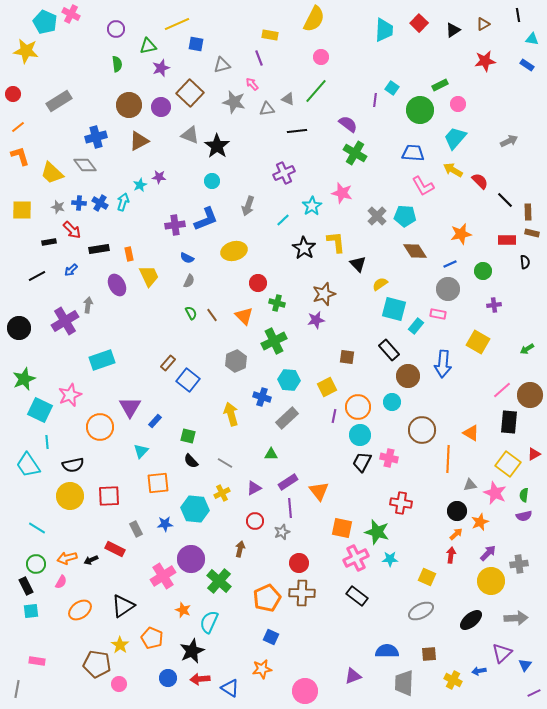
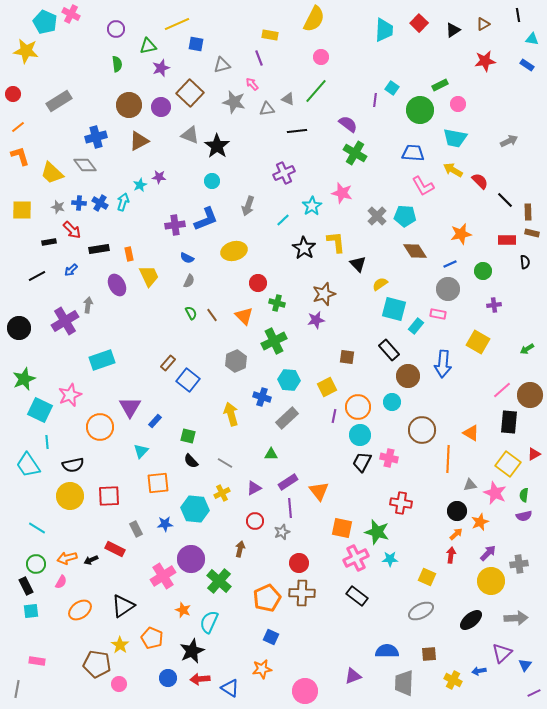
cyan trapezoid at (455, 138): rotated 120 degrees counterclockwise
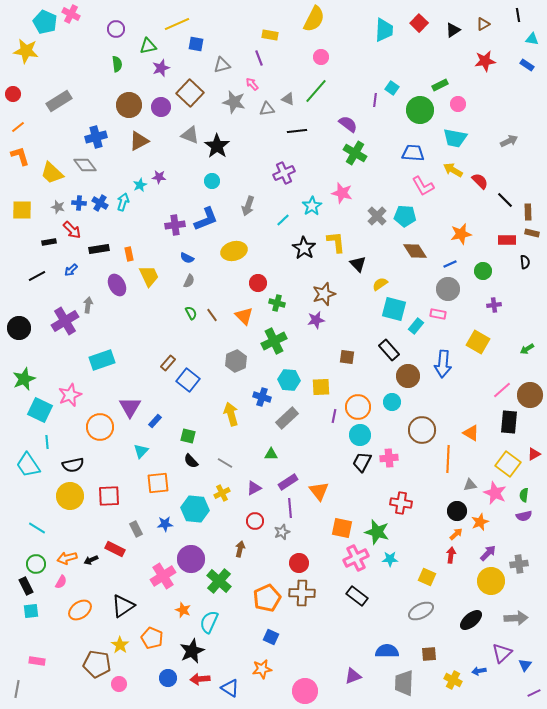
yellow square at (327, 387): moved 6 px left; rotated 24 degrees clockwise
pink cross at (389, 458): rotated 18 degrees counterclockwise
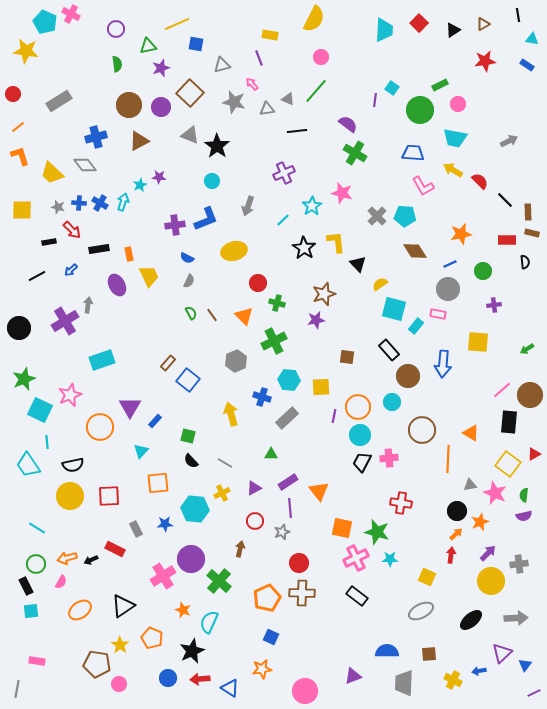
yellow square at (478, 342): rotated 25 degrees counterclockwise
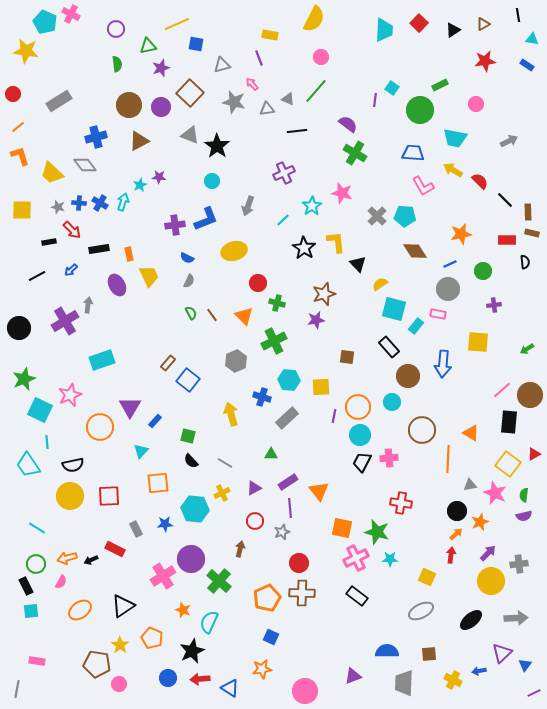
pink circle at (458, 104): moved 18 px right
black rectangle at (389, 350): moved 3 px up
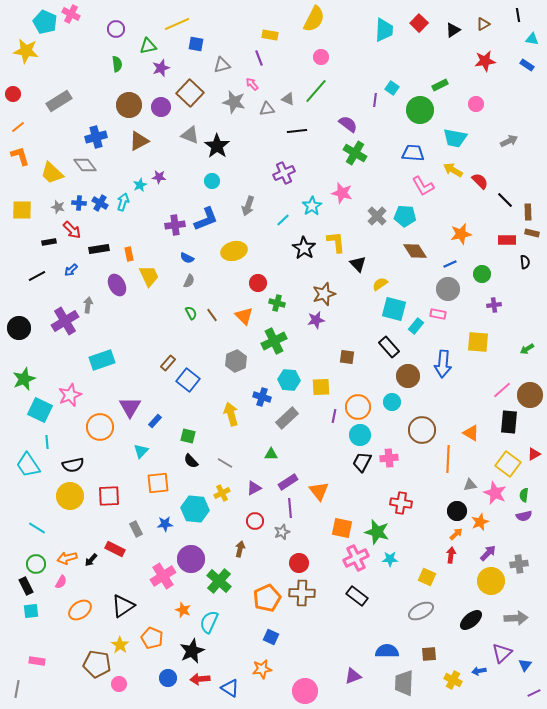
green circle at (483, 271): moved 1 px left, 3 px down
black arrow at (91, 560): rotated 24 degrees counterclockwise
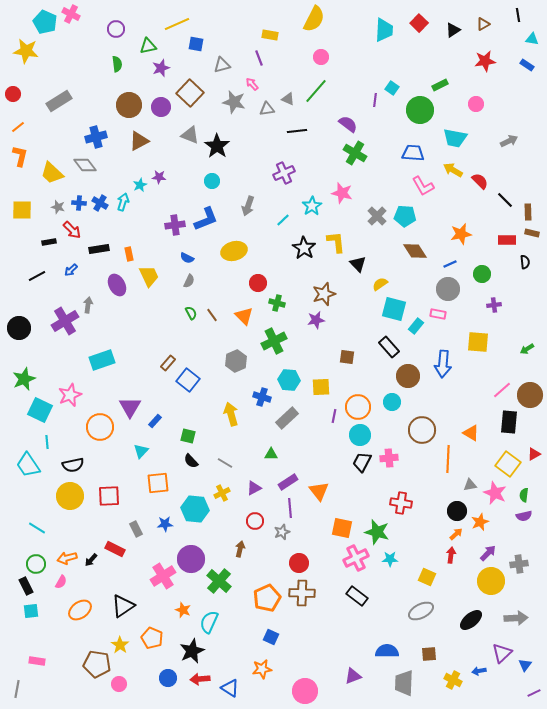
orange L-shape at (20, 156): rotated 30 degrees clockwise
